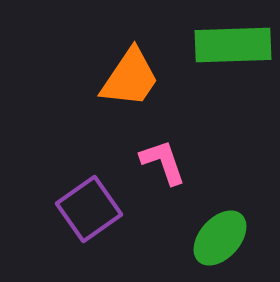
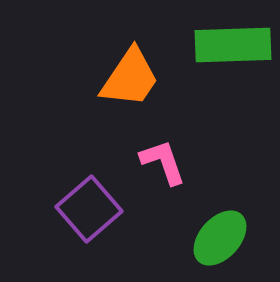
purple square: rotated 6 degrees counterclockwise
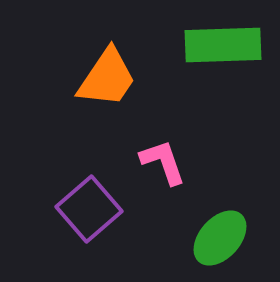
green rectangle: moved 10 px left
orange trapezoid: moved 23 px left
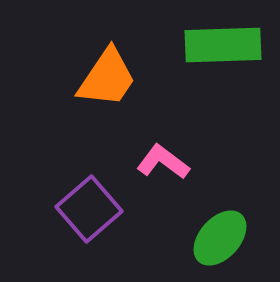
pink L-shape: rotated 34 degrees counterclockwise
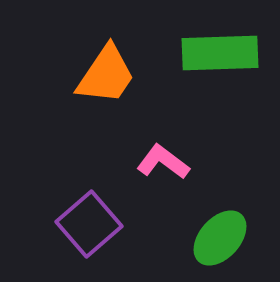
green rectangle: moved 3 px left, 8 px down
orange trapezoid: moved 1 px left, 3 px up
purple square: moved 15 px down
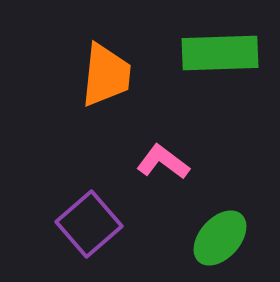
orange trapezoid: rotated 28 degrees counterclockwise
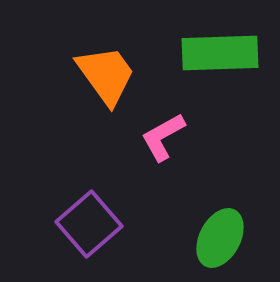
orange trapezoid: rotated 42 degrees counterclockwise
pink L-shape: moved 25 px up; rotated 66 degrees counterclockwise
green ellipse: rotated 14 degrees counterclockwise
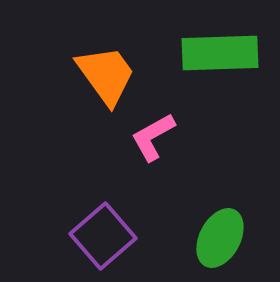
pink L-shape: moved 10 px left
purple square: moved 14 px right, 12 px down
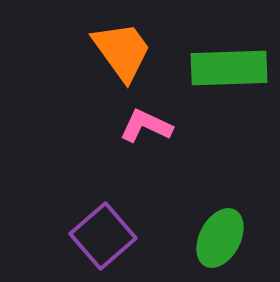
green rectangle: moved 9 px right, 15 px down
orange trapezoid: moved 16 px right, 24 px up
pink L-shape: moved 7 px left, 11 px up; rotated 54 degrees clockwise
